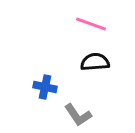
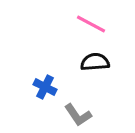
pink line: rotated 8 degrees clockwise
blue cross: rotated 15 degrees clockwise
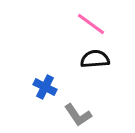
pink line: rotated 8 degrees clockwise
black semicircle: moved 3 px up
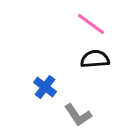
blue cross: rotated 10 degrees clockwise
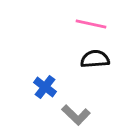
pink line: rotated 24 degrees counterclockwise
gray L-shape: moved 2 px left; rotated 12 degrees counterclockwise
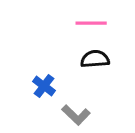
pink line: moved 1 px up; rotated 12 degrees counterclockwise
blue cross: moved 1 px left, 1 px up
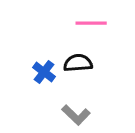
black semicircle: moved 17 px left, 4 px down
blue cross: moved 14 px up
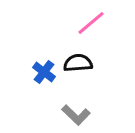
pink line: rotated 40 degrees counterclockwise
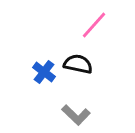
pink line: moved 3 px right, 2 px down; rotated 8 degrees counterclockwise
black semicircle: moved 1 px down; rotated 16 degrees clockwise
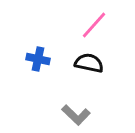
black semicircle: moved 11 px right, 1 px up
blue cross: moved 6 px left, 13 px up; rotated 25 degrees counterclockwise
